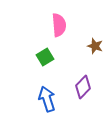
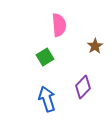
brown star: rotated 21 degrees clockwise
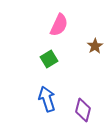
pink semicircle: rotated 30 degrees clockwise
green square: moved 4 px right, 2 px down
purple diamond: moved 23 px down; rotated 30 degrees counterclockwise
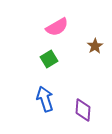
pink semicircle: moved 2 px left, 2 px down; rotated 35 degrees clockwise
blue arrow: moved 2 px left
purple diamond: rotated 10 degrees counterclockwise
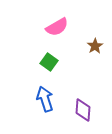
green square: moved 3 px down; rotated 24 degrees counterclockwise
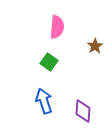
pink semicircle: rotated 55 degrees counterclockwise
blue arrow: moved 1 px left, 2 px down
purple diamond: moved 1 px down
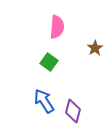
brown star: moved 2 px down
blue arrow: rotated 15 degrees counterclockwise
purple diamond: moved 10 px left; rotated 10 degrees clockwise
